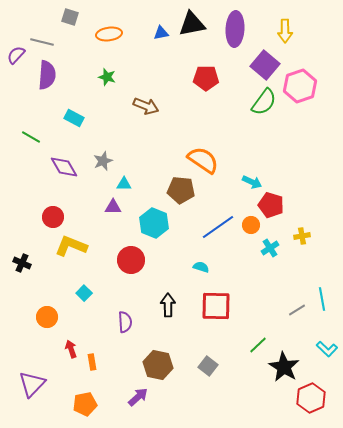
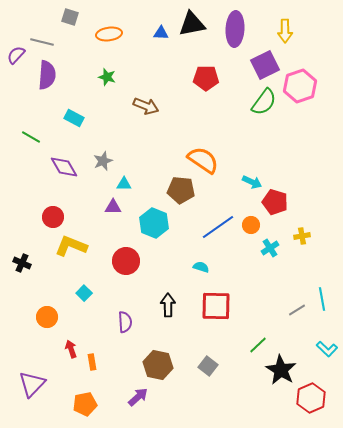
blue triangle at (161, 33): rotated 14 degrees clockwise
purple square at (265, 65): rotated 24 degrees clockwise
red pentagon at (271, 205): moved 4 px right, 3 px up
red circle at (131, 260): moved 5 px left, 1 px down
black star at (284, 367): moved 3 px left, 3 px down
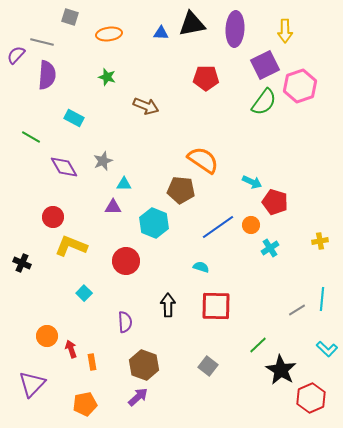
yellow cross at (302, 236): moved 18 px right, 5 px down
cyan line at (322, 299): rotated 15 degrees clockwise
orange circle at (47, 317): moved 19 px down
brown hexagon at (158, 365): moved 14 px left; rotated 8 degrees clockwise
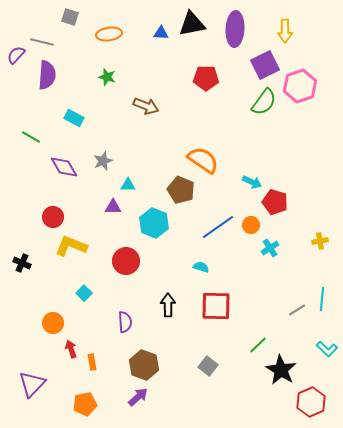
cyan triangle at (124, 184): moved 4 px right, 1 px down
brown pentagon at (181, 190): rotated 16 degrees clockwise
orange circle at (47, 336): moved 6 px right, 13 px up
red hexagon at (311, 398): moved 4 px down
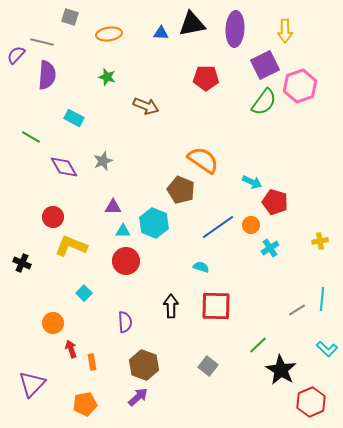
cyan triangle at (128, 185): moved 5 px left, 46 px down
black arrow at (168, 305): moved 3 px right, 1 px down
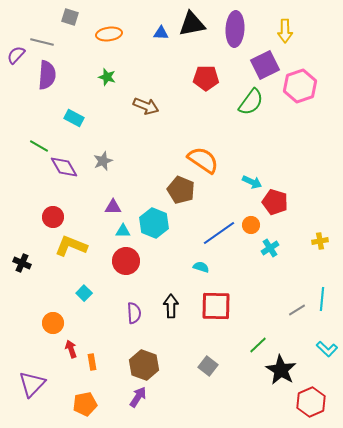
green semicircle at (264, 102): moved 13 px left
green line at (31, 137): moved 8 px right, 9 px down
blue line at (218, 227): moved 1 px right, 6 px down
purple semicircle at (125, 322): moved 9 px right, 9 px up
purple arrow at (138, 397): rotated 15 degrees counterclockwise
